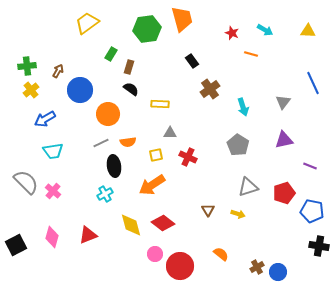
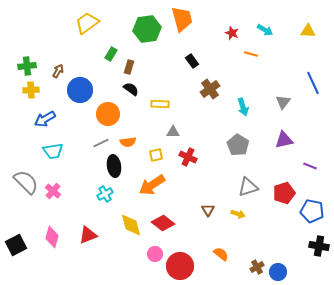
yellow cross at (31, 90): rotated 35 degrees clockwise
gray triangle at (170, 133): moved 3 px right, 1 px up
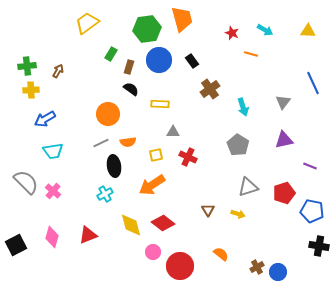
blue circle at (80, 90): moved 79 px right, 30 px up
pink circle at (155, 254): moved 2 px left, 2 px up
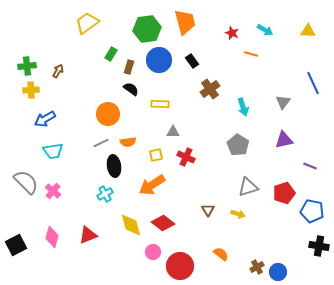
orange trapezoid at (182, 19): moved 3 px right, 3 px down
red cross at (188, 157): moved 2 px left
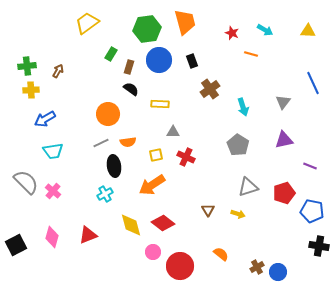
black rectangle at (192, 61): rotated 16 degrees clockwise
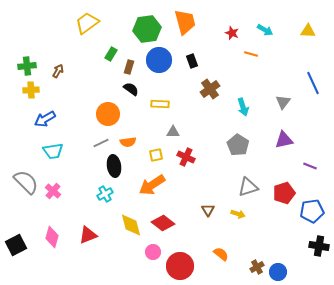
blue pentagon at (312, 211): rotated 20 degrees counterclockwise
